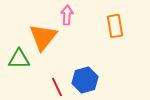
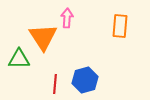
pink arrow: moved 3 px down
orange rectangle: moved 5 px right; rotated 15 degrees clockwise
orange triangle: rotated 12 degrees counterclockwise
red line: moved 2 px left, 3 px up; rotated 30 degrees clockwise
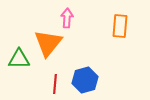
orange triangle: moved 5 px right, 6 px down; rotated 12 degrees clockwise
